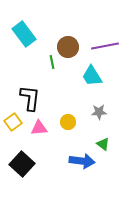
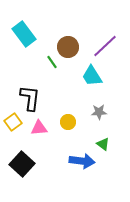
purple line: rotated 32 degrees counterclockwise
green line: rotated 24 degrees counterclockwise
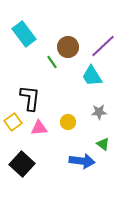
purple line: moved 2 px left
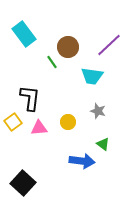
purple line: moved 6 px right, 1 px up
cyan trapezoid: rotated 50 degrees counterclockwise
gray star: moved 1 px left, 1 px up; rotated 21 degrees clockwise
black square: moved 1 px right, 19 px down
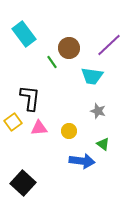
brown circle: moved 1 px right, 1 px down
yellow circle: moved 1 px right, 9 px down
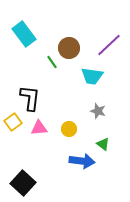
yellow circle: moved 2 px up
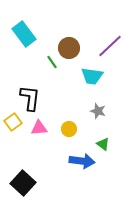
purple line: moved 1 px right, 1 px down
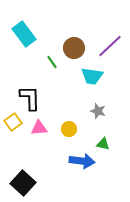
brown circle: moved 5 px right
black L-shape: rotated 8 degrees counterclockwise
green triangle: rotated 24 degrees counterclockwise
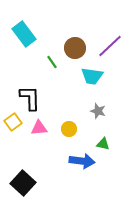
brown circle: moved 1 px right
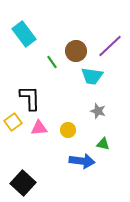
brown circle: moved 1 px right, 3 px down
yellow circle: moved 1 px left, 1 px down
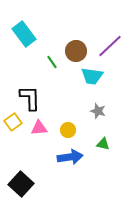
blue arrow: moved 12 px left, 4 px up; rotated 15 degrees counterclockwise
black square: moved 2 px left, 1 px down
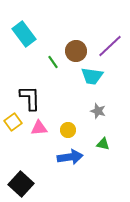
green line: moved 1 px right
